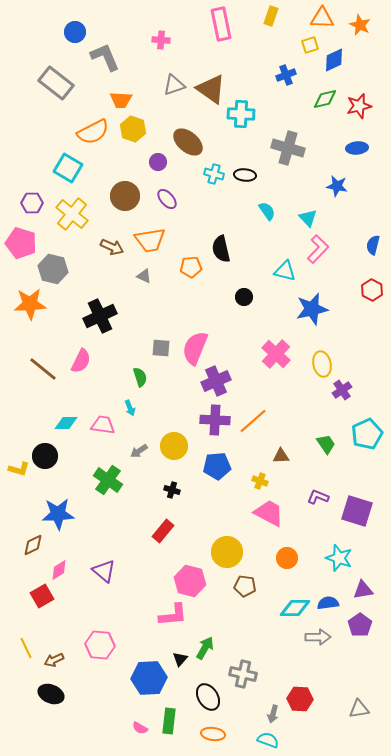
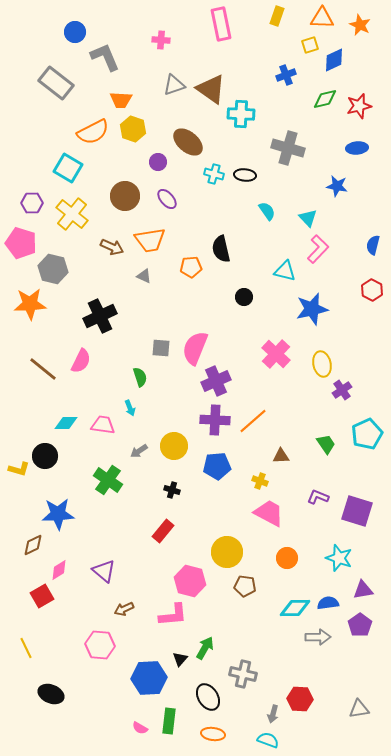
yellow rectangle at (271, 16): moved 6 px right
brown arrow at (54, 660): moved 70 px right, 51 px up
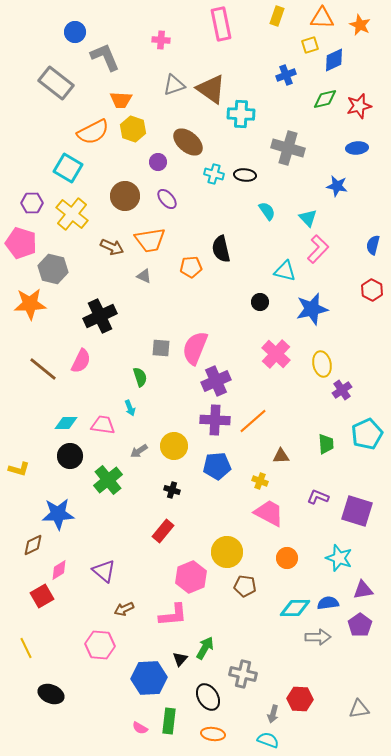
black circle at (244, 297): moved 16 px right, 5 px down
green trapezoid at (326, 444): rotated 30 degrees clockwise
black circle at (45, 456): moved 25 px right
green cross at (108, 480): rotated 16 degrees clockwise
pink hexagon at (190, 581): moved 1 px right, 4 px up; rotated 24 degrees clockwise
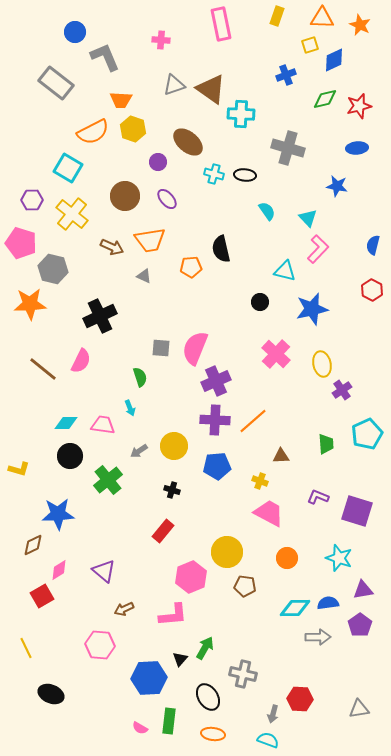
purple hexagon at (32, 203): moved 3 px up
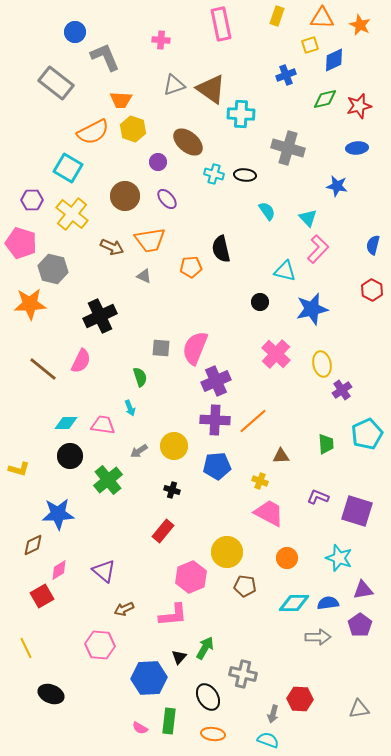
cyan diamond at (295, 608): moved 1 px left, 5 px up
black triangle at (180, 659): moved 1 px left, 2 px up
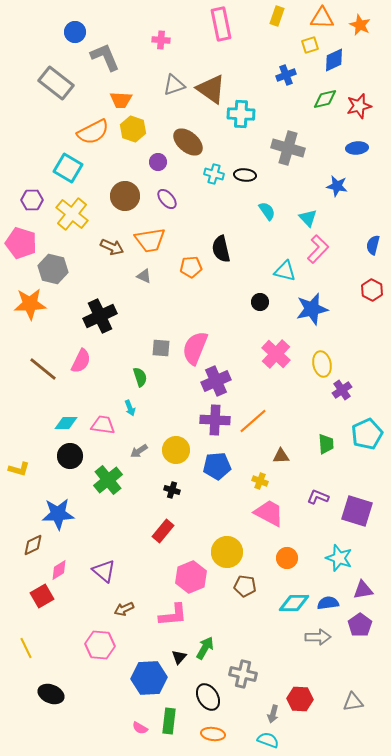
yellow circle at (174, 446): moved 2 px right, 4 px down
gray triangle at (359, 709): moved 6 px left, 7 px up
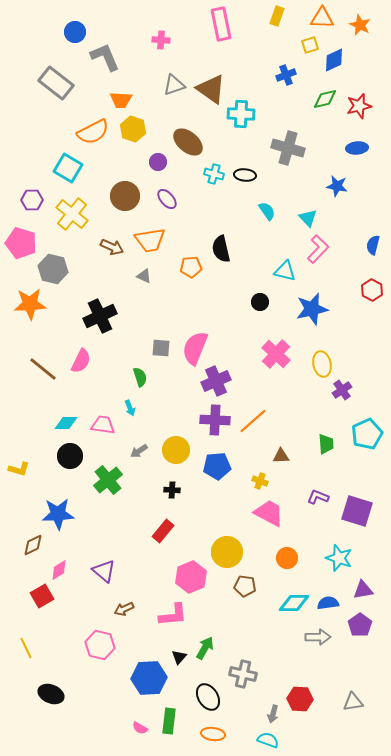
black cross at (172, 490): rotated 14 degrees counterclockwise
pink hexagon at (100, 645): rotated 8 degrees clockwise
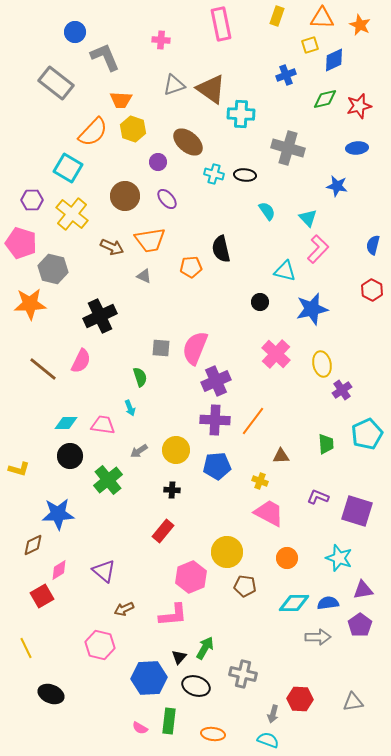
orange semicircle at (93, 132): rotated 20 degrees counterclockwise
orange line at (253, 421): rotated 12 degrees counterclockwise
black ellipse at (208, 697): moved 12 px left, 11 px up; rotated 40 degrees counterclockwise
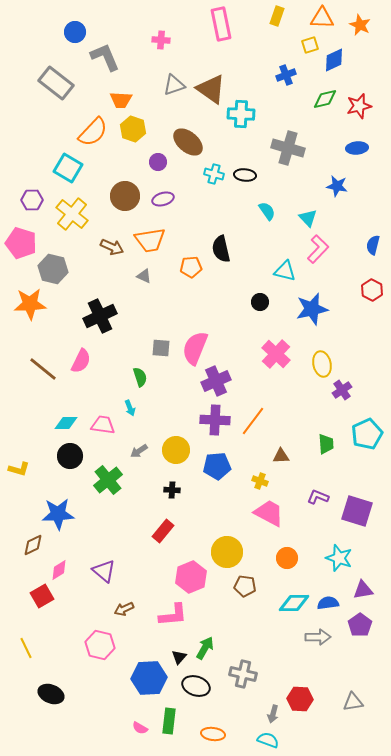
purple ellipse at (167, 199): moved 4 px left; rotated 65 degrees counterclockwise
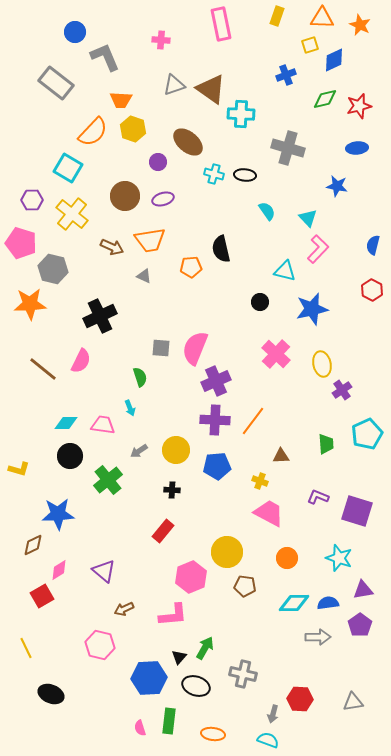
pink semicircle at (140, 728): rotated 42 degrees clockwise
